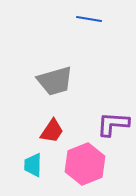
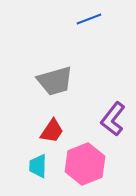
blue line: rotated 30 degrees counterclockwise
purple L-shape: moved 5 px up; rotated 56 degrees counterclockwise
cyan trapezoid: moved 5 px right, 1 px down
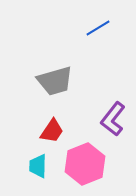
blue line: moved 9 px right, 9 px down; rotated 10 degrees counterclockwise
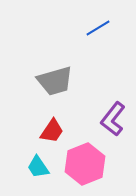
cyan trapezoid: moved 1 px down; rotated 35 degrees counterclockwise
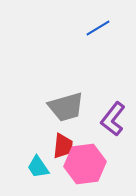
gray trapezoid: moved 11 px right, 26 px down
red trapezoid: moved 11 px right, 15 px down; rotated 28 degrees counterclockwise
pink hexagon: rotated 15 degrees clockwise
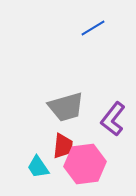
blue line: moved 5 px left
